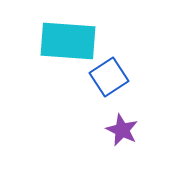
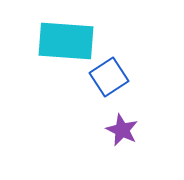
cyan rectangle: moved 2 px left
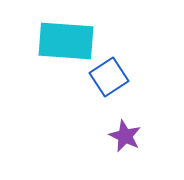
purple star: moved 3 px right, 6 px down
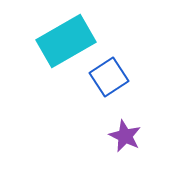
cyan rectangle: rotated 34 degrees counterclockwise
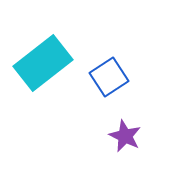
cyan rectangle: moved 23 px left, 22 px down; rotated 8 degrees counterclockwise
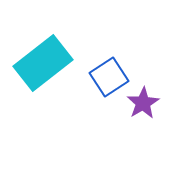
purple star: moved 18 px right, 33 px up; rotated 16 degrees clockwise
